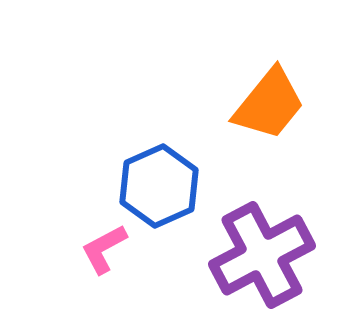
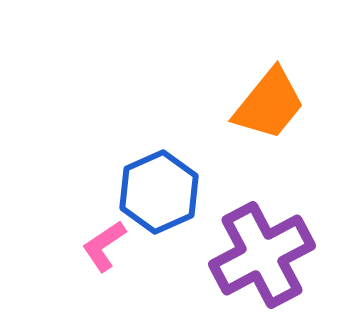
blue hexagon: moved 6 px down
pink L-shape: moved 3 px up; rotated 6 degrees counterclockwise
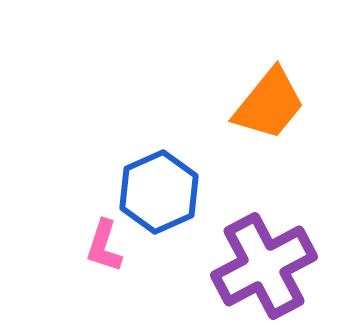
pink L-shape: rotated 38 degrees counterclockwise
purple cross: moved 2 px right, 11 px down
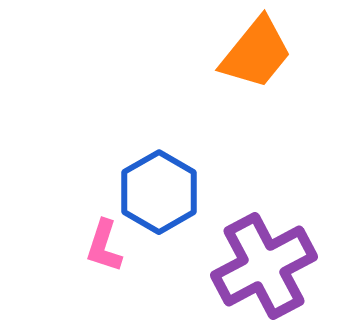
orange trapezoid: moved 13 px left, 51 px up
blue hexagon: rotated 6 degrees counterclockwise
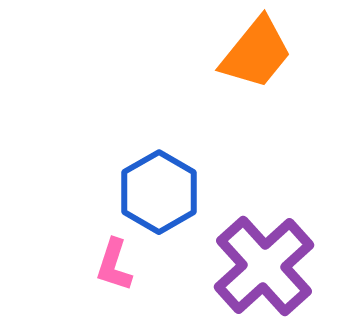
pink L-shape: moved 10 px right, 19 px down
purple cross: rotated 14 degrees counterclockwise
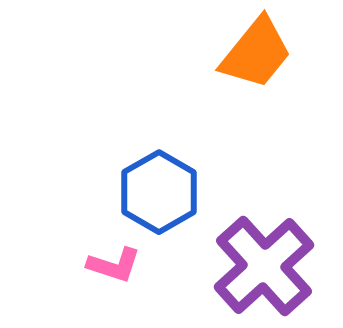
pink L-shape: rotated 90 degrees counterclockwise
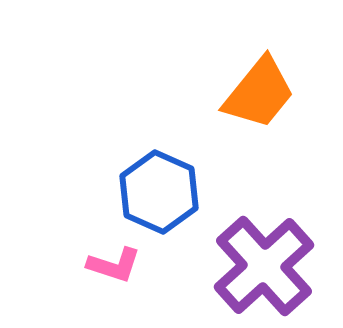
orange trapezoid: moved 3 px right, 40 px down
blue hexagon: rotated 6 degrees counterclockwise
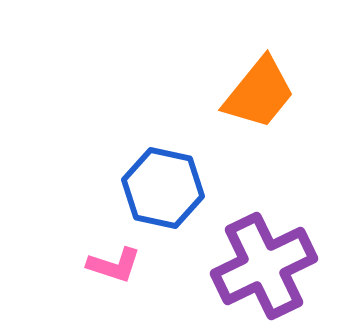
blue hexagon: moved 4 px right, 4 px up; rotated 12 degrees counterclockwise
purple cross: rotated 16 degrees clockwise
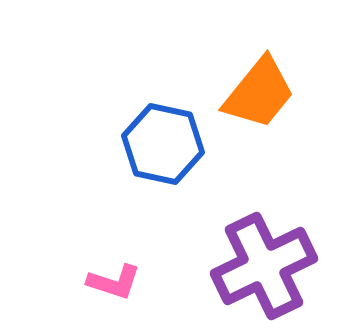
blue hexagon: moved 44 px up
pink L-shape: moved 17 px down
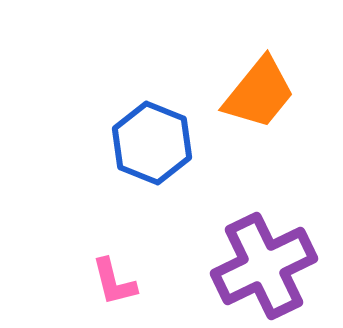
blue hexagon: moved 11 px left, 1 px up; rotated 10 degrees clockwise
pink L-shape: rotated 58 degrees clockwise
